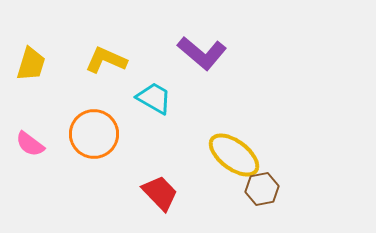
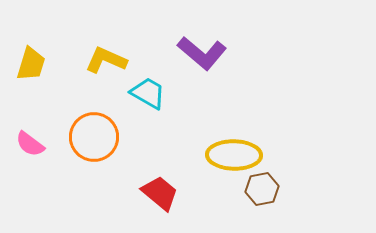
cyan trapezoid: moved 6 px left, 5 px up
orange circle: moved 3 px down
yellow ellipse: rotated 36 degrees counterclockwise
red trapezoid: rotated 6 degrees counterclockwise
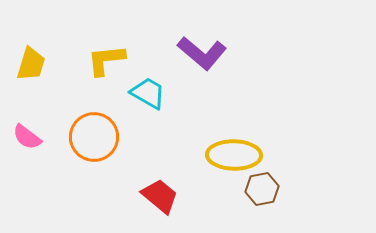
yellow L-shape: rotated 30 degrees counterclockwise
pink semicircle: moved 3 px left, 7 px up
red trapezoid: moved 3 px down
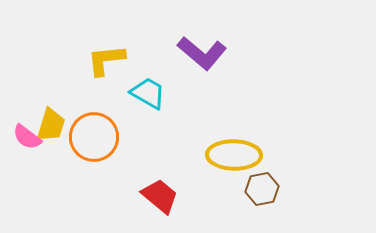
yellow trapezoid: moved 20 px right, 61 px down
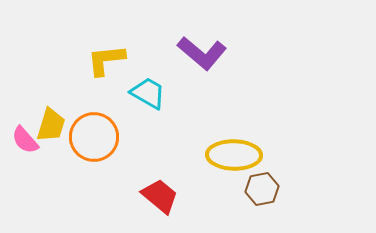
pink semicircle: moved 2 px left, 3 px down; rotated 12 degrees clockwise
